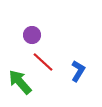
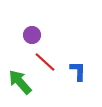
red line: moved 2 px right
blue L-shape: rotated 30 degrees counterclockwise
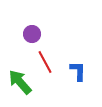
purple circle: moved 1 px up
red line: rotated 20 degrees clockwise
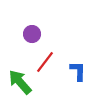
red line: rotated 65 degrees clockwise
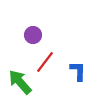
purple circle: moved 1 px right, 1 px down
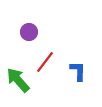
purple circle: moved 4 px left, 3 px up
green arrow: moved 2 px left, 2 px up
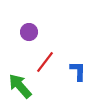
green arrow: moved 2 px right, 6 px down
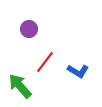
purple circle: moved 3 px up
blue L-shape: rotated 120 degrees clockwise
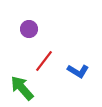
red line: moved 1 px left, 1 px up
green arrow: moved 2 px right, 2 px down
